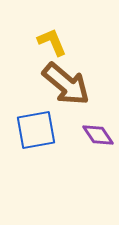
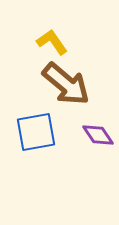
yellow L-shape: rotated 12 degrees counterclockwise
blue square: moved 2 px down
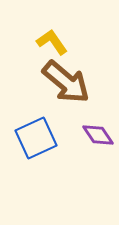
brown arrow: moved 2 px up
blue square: moved 6 px down; rotated 15 degrees counterclockwise
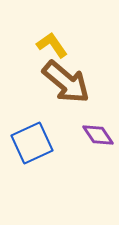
yellow L-shape: moved 3 px down
blue square: moved 4 px left, 5 px down
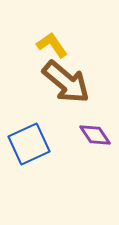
purple diamond: moved 3 px left
blue square: moved 3 px left, 1 px down
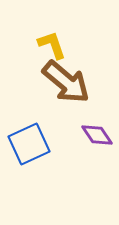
yellow L-shape: rotated 16 degrees clockwise
purple diamond: moved 2 px right
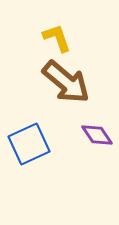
yellow L-shape: moved 5 px right, 7 px up
